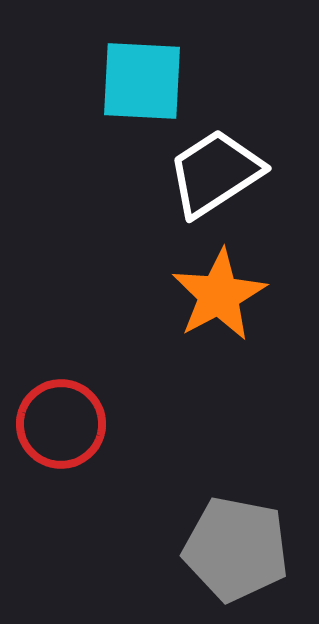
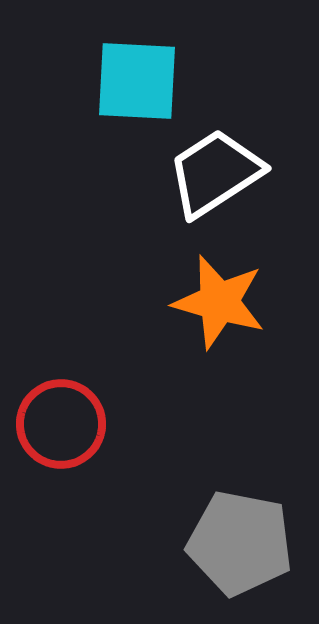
cyan square: moved 5 px left
orange star: moved 7 px down; rotated 28 degrees counterclockwise
gray pentagon: moved 4 px right, 6 px up
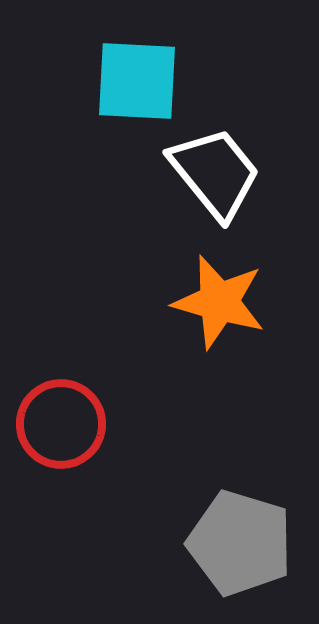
white trapezoid: rotated 84 degrees clockwise
gray pentagon: rotated 6 degrees clockwise
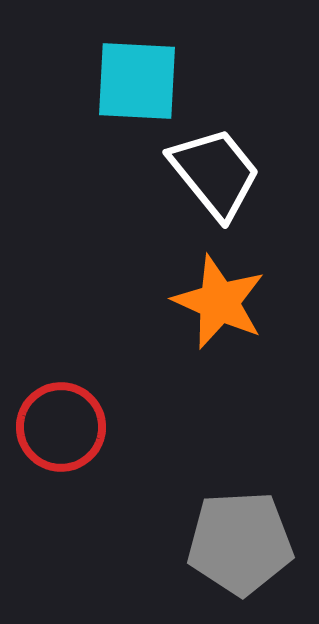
orange star: rotated 8 degrees clockwise
red circle: moved 3 px down
gray pentagon: rotated 20 degrees counterclockwise
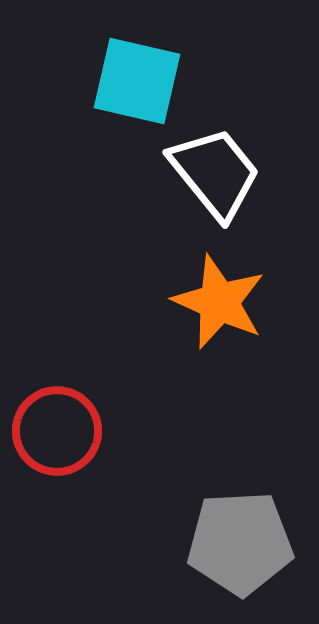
cyan square: rotated 10 degrees clockwise
red circle: moved 4 px left, 4 px down
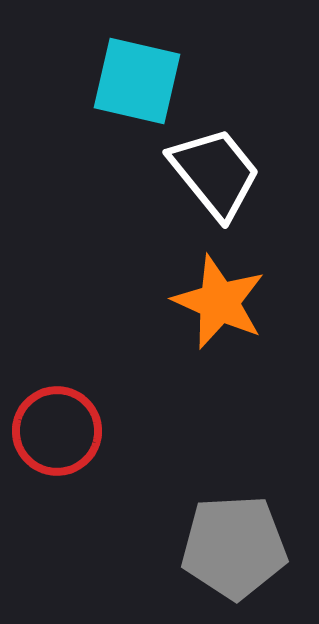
gray pentagon: moved 6 px left, 4 px down
